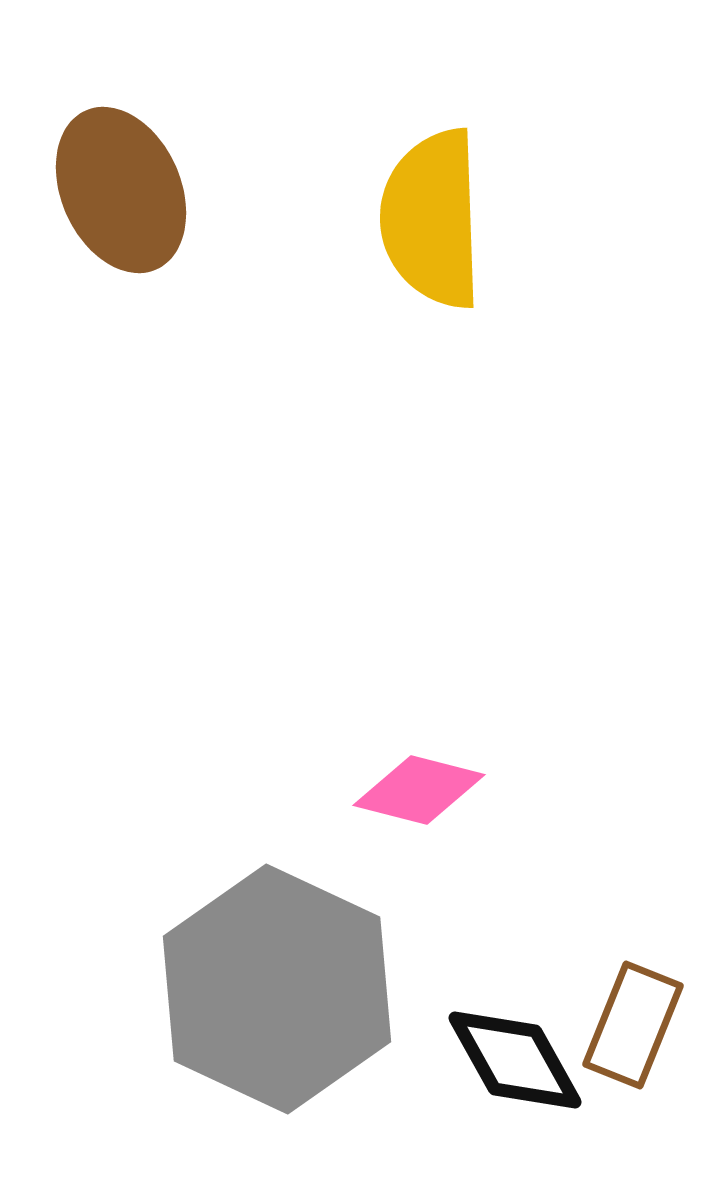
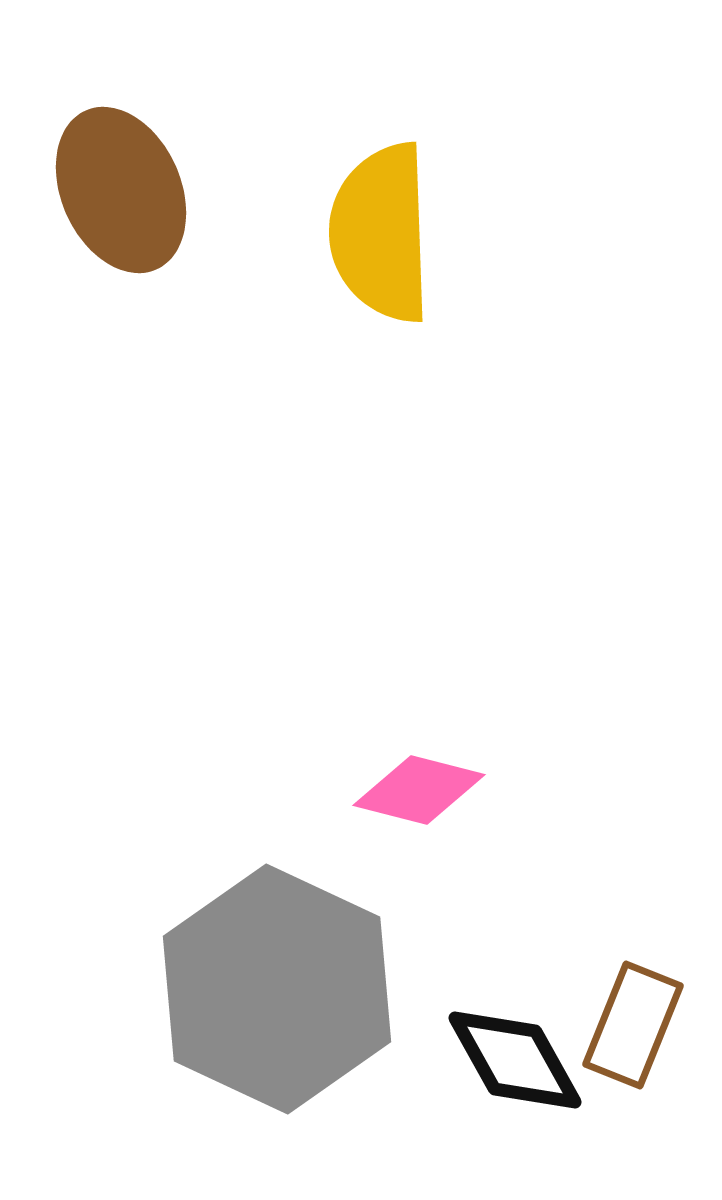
yellow semicircle: moved 51 px left, 14 px down
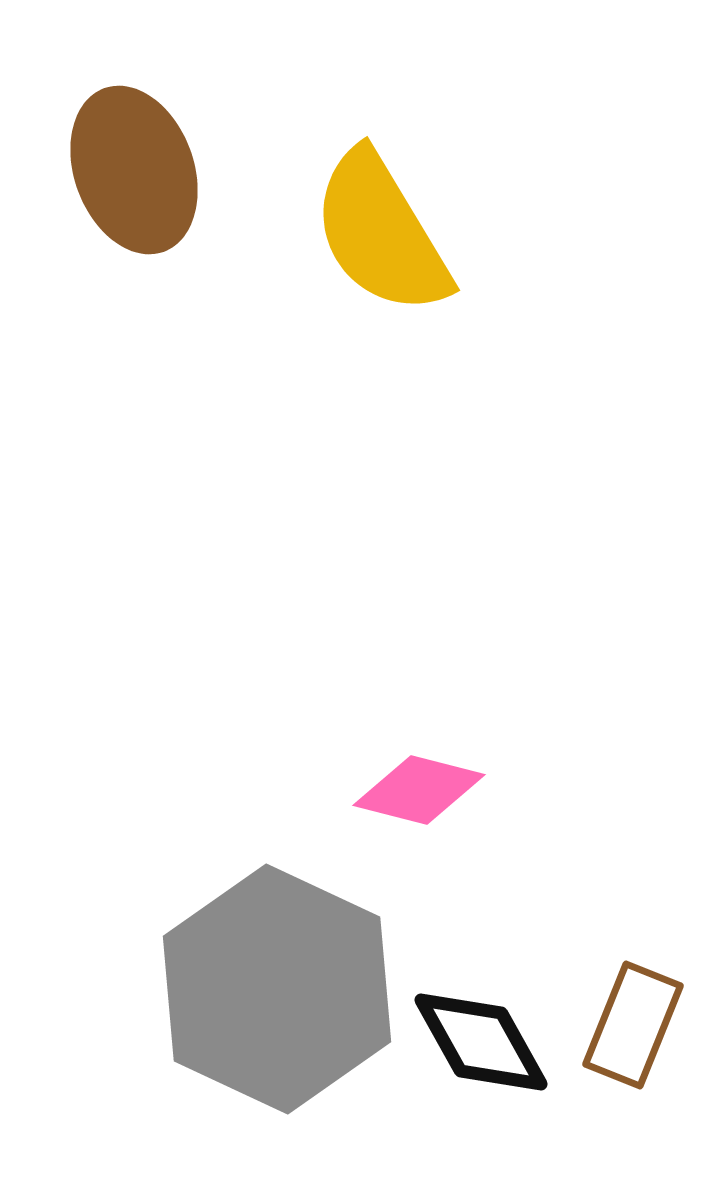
brown ellipse: moved 13 px right, 20 px up; rotated 4 degrees clockwise
yellow semicircle: rotated 29 degrees counterclockwise
black diamond: moved 34 px left, 18 px up
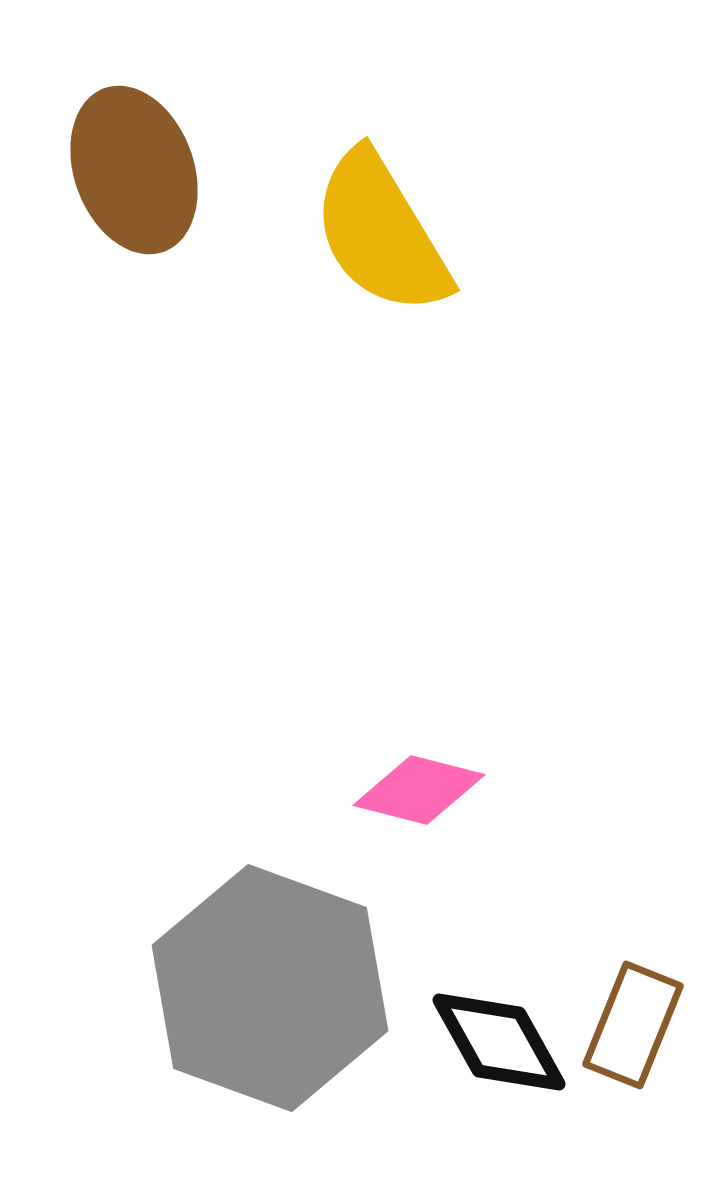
gray hexagon: moved 7 px left, 1 px up; rotated 5 degrees counterclockwise
black diamond: moved 18 px right
